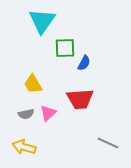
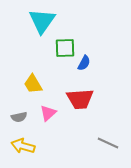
gray semicircle: moved 7 px left, 3 px down
yellow arrow: moved 1 px left, 1 px up
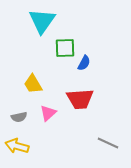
yellow arrow: moved 6 px left
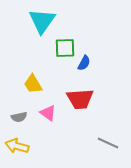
pink triangle: rotated 42 degrees counterclockwise
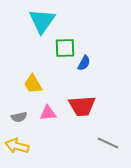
red trapezoid: moved 2 px right, 7 px down
pink triangle: rotated 42 degrees counterclockwise
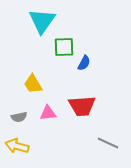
green square: moved 1 px left, 1 px up
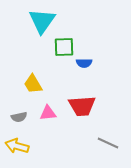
blue semicircle: rotated 63 degrees clockwise
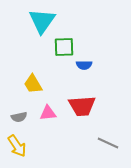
blue semicircle: moved 2 px down
yellow arrow: rotated 140 degrees counterclockwise
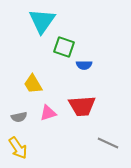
green square: rotated 20 degrees clockwise
pink triangle: rotated 12 degrees counterclockwise
yellow arrow: moved 1 px right, 2 px down
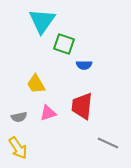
green square: moved 3 px up
yellow trapezoid: moved 3 px right
red trapezoid: rotated 100 degrees clockwise
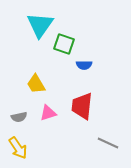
cyan triangle: moved 2 px left, 4 px down
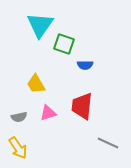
blue semicircle: moved 1 px right
